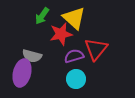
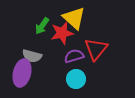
green arrow: moved 10 px down
red star: moved 1 px right, 1 px up
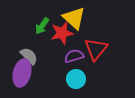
gray semicircle: moved 3 px left; rotated 150 degrees counterclockwise
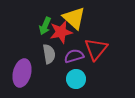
green arrow: moved 3 px right; rotated 12 degrees counterclockwise
red star: moved 1 px left, 1 px up
gray semicircle: moved 20 px right, 2 px up; rotated 36 degrees clockwise
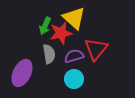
red star: moved 1 px down
purple ellipse: rotated 12 degrees clockwise
cyan circle: moved 2 px left
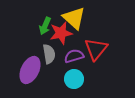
purple ellipse: moved 8 px right, 3 px up
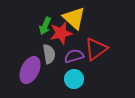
red triangle: rotated 15 degrees clockwise
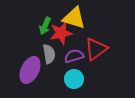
yellow triangle: rotated 25 degrees counterclockwise
